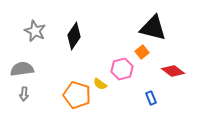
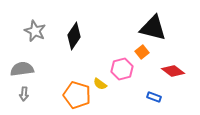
blue rectangle: moved 3 px right, 1 px up; rotated 48 degrees counterclockwise
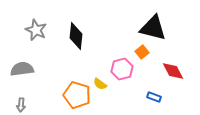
gray star: moved 1 px right, 1 px up
black diamond: moved 2 px right; rotated 28 degrees counterclockwise
red diamond: rotated 25 degrees clockwise
gray arrow: moved 3 px left, 11 px down
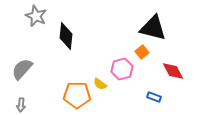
gray star: moved 14 px up
black diamond: moved 10 px left
gray semicircle: rotated 40 degrees counterclockwise
orange pentagon: rotated 16 degrees counterclockwise
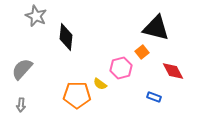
black triangle: moved 3 px right
black diamond: moved 1 px down
pink hexagon: moved 1 px left, 1 px up
